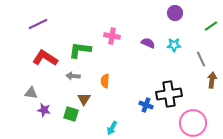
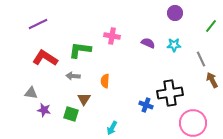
green line: rotated 16 degrees counterclockwise
brown arrow: rotated 35 degrees counterclockwise
black cross: moved 1 px right, 1 px up
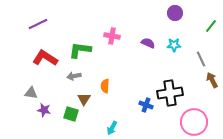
gray arrow: moved 1 px right; rotated 16 degrees counterclockwise
orange semicircle: moved 5 px down
pink circle: moved 1 px right, 1 px up
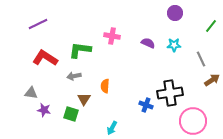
brown arrow: rotated 84 degrees clockwise
pink circle: moved 1 px left, 1 px up
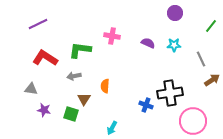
gray triangle: moved 4 px up
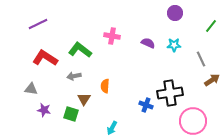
green L-shape: rotated 30 degrees clockwise
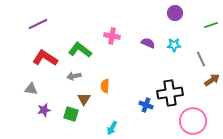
green line: moved 1 px up; rotated 32 degrees clockwise
purple star: rotated 24 degrees counterclockwise
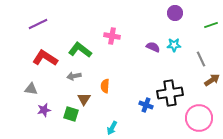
purple semicircle: moved 5 px right, 4 px down
pink circle: moved 6 px right, 3 px up
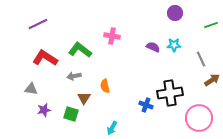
orange semicircle: rotated 16 degrees counterclockwise
brown triangle: moved 1 px up
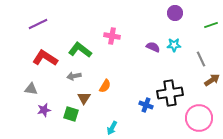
orange semicircle: rotated 136 degrees counterclockwise
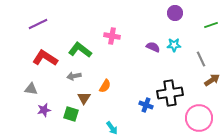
cyan arrow: rotated 64 degrees counterclockwise
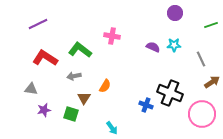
brown arrow: moved 2 px down
black cross: rotated 30 degrees clockwise
pink circle: moved 3 px right, 4 px up
